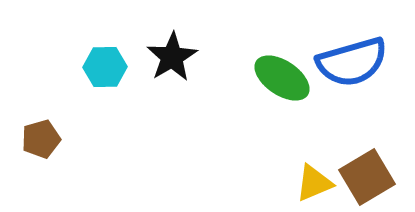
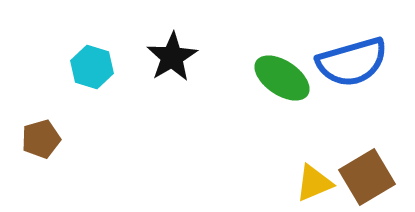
cyan hexagon: moved 13 px left; rotated 18 degrees clockwise
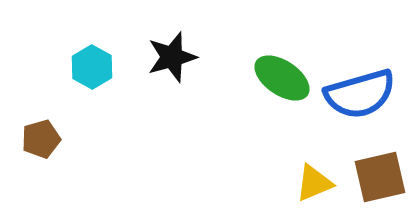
black star: rotated 15 degrees clockwise
blue semicircle: moved 8 px right, 32 px down
cyan hexagon: rotated 12 degrees clockwise
brown square: moved 13 px right; rotated 18 degrees clockwise
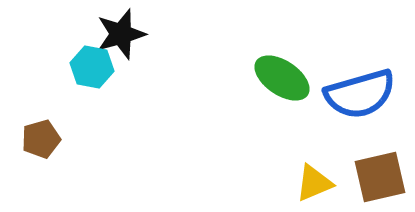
black star: moved 51 px left, 23 px up
cyan hexagon: rotated 18 degrees counterclockwise
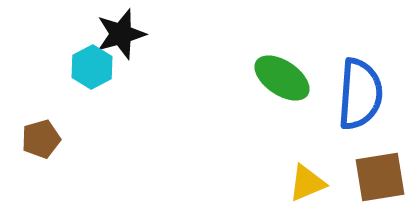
cyan hexagon: rotated 21 degrees clockwise
blue semicircle: rotated 70 degrees counterclockwise
brown square: rotated 4 degrees clockwise
yellow triangle: moved 7 px left
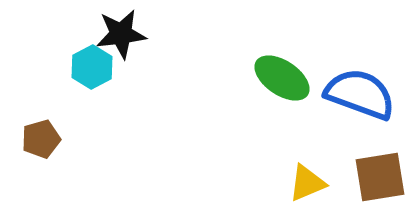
black star: rotated 9 degrees clockwise
blue semicircle: rotated 74 degrees counterclockwise
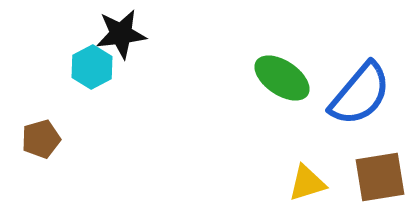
blue semicircle: rotated 110 degrees clockwise
yellow triangle: rotated 6 degrees clockwise
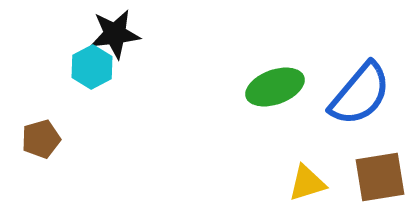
black star: moved 6 px left
green ellipse: moved 7 px left, 9 px down; rotated 54 degrees counterclockwise
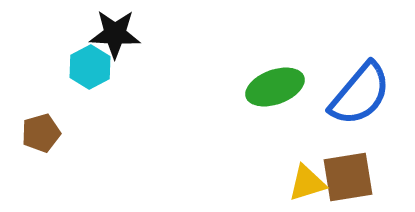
black star: rotated 9 degrees clockwise
cyan hexagon: moved 2 px left
brown pentagon: moved 6 px up
brown square: moved 32 px left
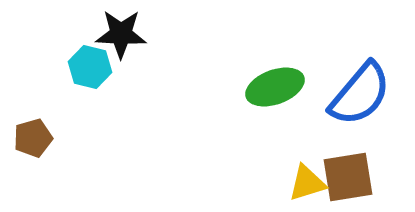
black star: moved 6 px right
cyan hexagon: rotated 18 degrees counterclockwise
brown pentagon: moved 8 px left, 5 px down
